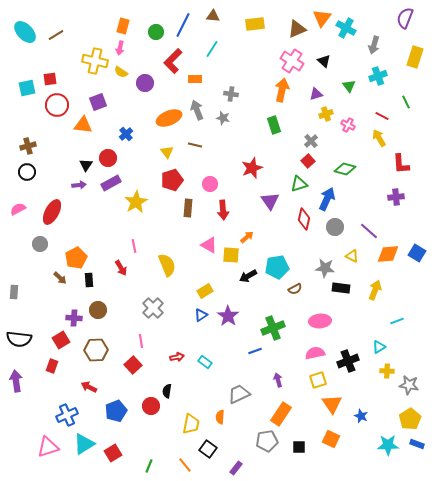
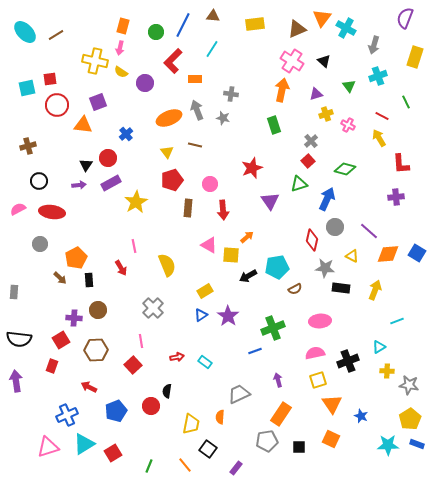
black circle at (27, 172): moved 12 px right, 9 px down
red ellipse at (52, 212): rotated 70 degrees clockwise
red diamond at (304, 219): moved 8 px right, 21 px down
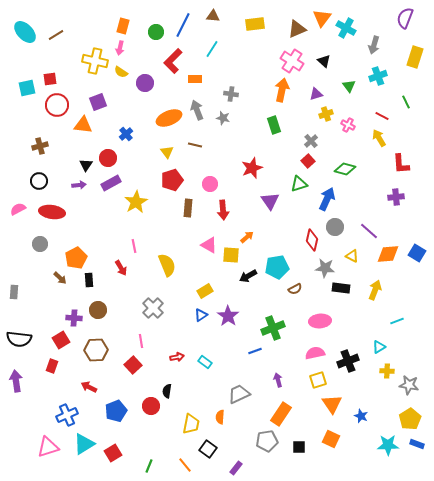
brown cross at (28, 146): moved 12 px right
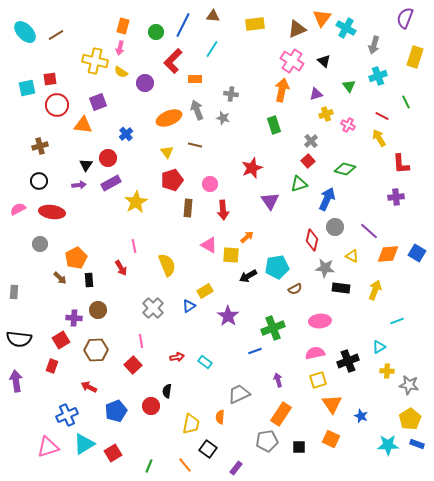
blue triangle at (201, 315): moved 12 px left, 9 px up
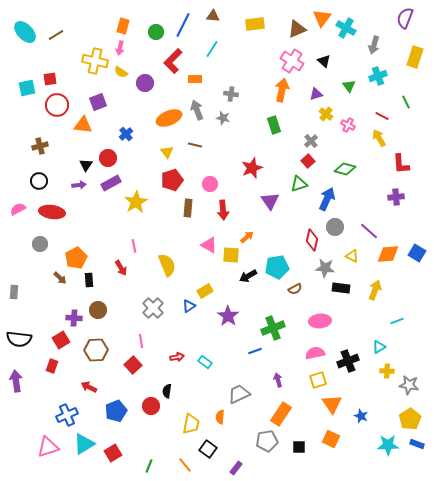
yellow cross at (326, 114): rotated 32 degrees counterclockwise
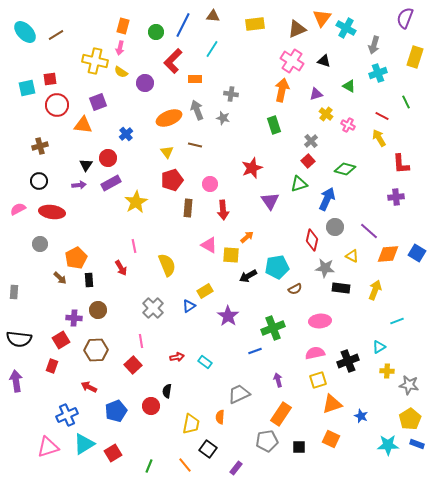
black triangle at (324, 61): rotated 24 degrees counterclockwise
cyan cross at (378, 76): moved 3 px up
green triangle at (349, 86): rotated 24 degrees counterclockwise
orange triangle at (332, 404): rotated 45 degrees clockwise
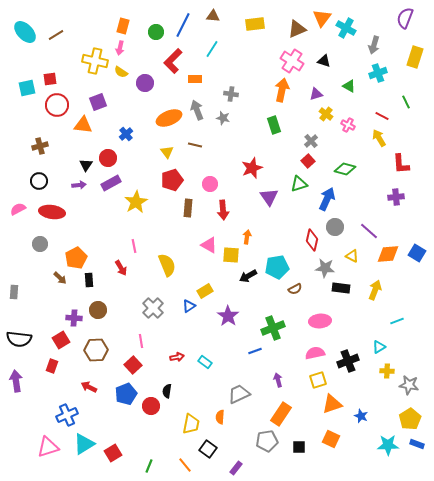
purple triangle at (270, 201): moved 1 px left, 4 px up
orange arrow at (247, 237): rotated 40 degrees counterclockwise
blue pentagon at (116, 411): moved 10 px right, 17 px up
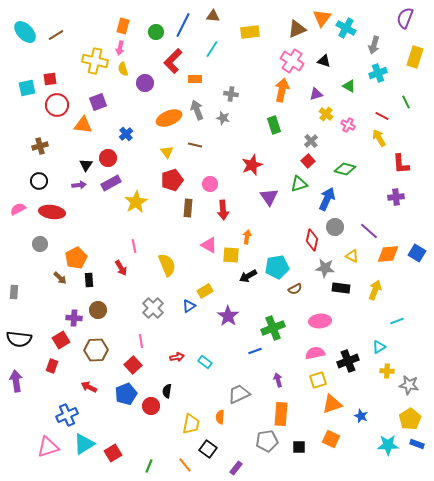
yellow rectangle at (255, 24): moved 5 px left, 8 px down
yellow semicircle at (121, 72): moved 2 px right, 3 px up; rotated 40 degrees clockwise
red star at (252, 168): moved 3 px up
orange rectangle at (281, 414): rotated 30 degrees counterclockwise
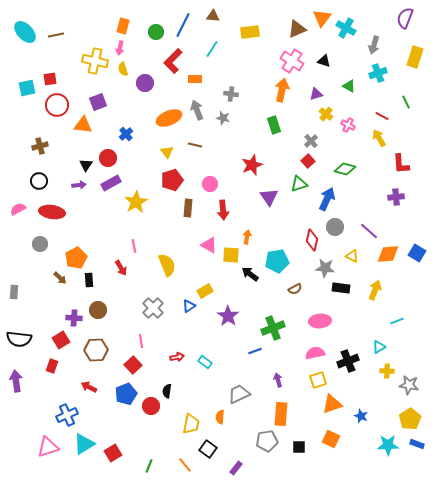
brown line at (56, 35): rotated 21 degrees clockwise
cyan pentagon at (277, 267): moved 6 px up
black arrow at (248, 276): moved 2 px right, 2 px up; rotated 66 degrees clockwise
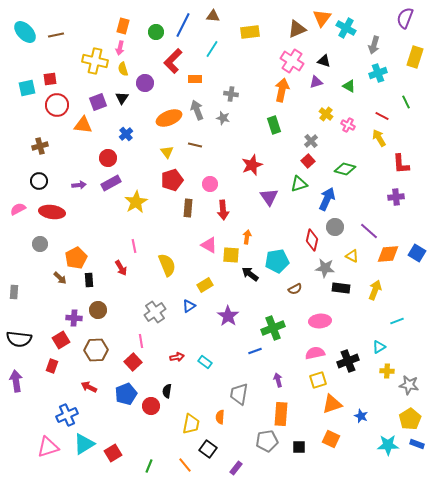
purple triangle at (316, 94): moved 12 px up
black triangle at (86, 165): moved 36 px right, 67 px up
yellow rectangle at (205, 291): moved 6 px up
gray cross at (153, 308): moved 2 px right, 4 px down; rotated 10 degrees clockwise
red square at (133, 365): moved 3 px up
gray trapezoid at (239, 394): rotated 55 degrees counterclockwise
